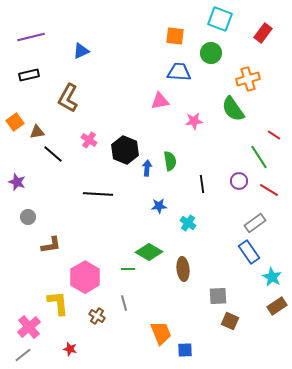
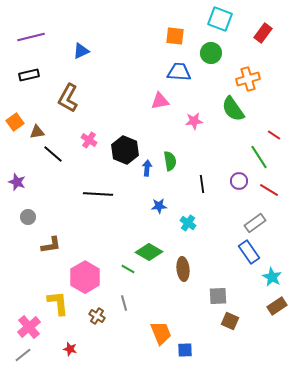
green line at (128, 269): rotated 32 degrees clockwise
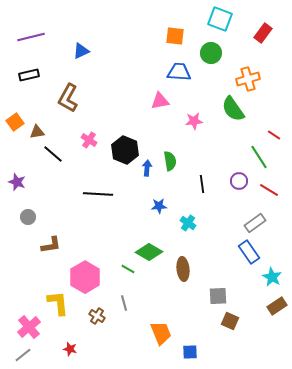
blue square at (185, 350): moved 5 px right, 2 px down
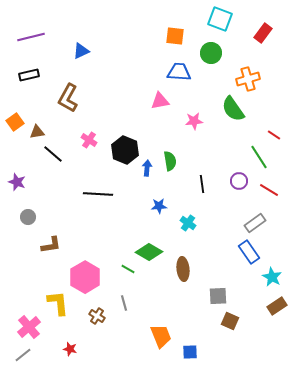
orange trapezoid at (161, 333): moved 3 px down
